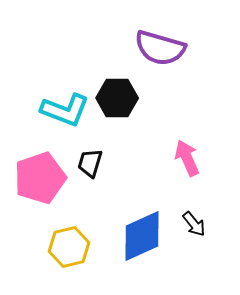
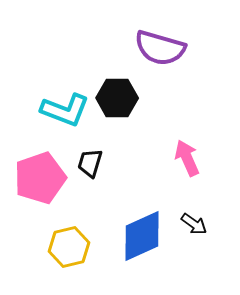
black arrow: rotated 16 degrees counterclockwise
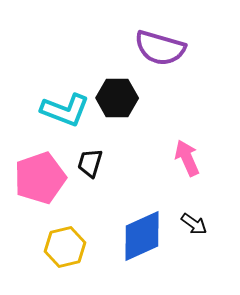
yellow hexagon: moved 4 px left
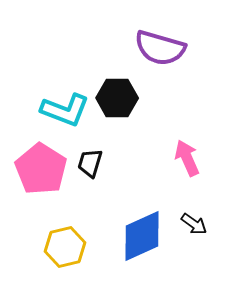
pink pentagon: moved 1 px right, 9 px up; rotated 21 degrees counterclockwise
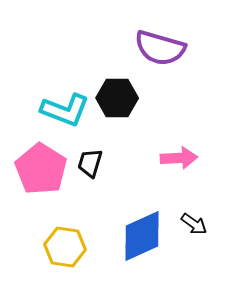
pink arrow: moved 8 px left; rotated 111 degrees clockwise
yellow hexagon: rotated 21 degrees clockwise
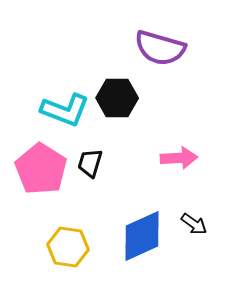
yellow hexagon: moved 3 px right
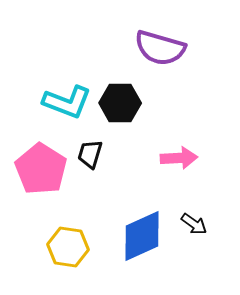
black hexagon: moved 3 px right, 5 px down
cyan L-shape: moved 2 px right, 8 px up
black trapezoid: moved 9 px up
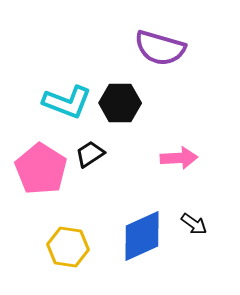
black trapezoid: rotated 40 degrees clockwise
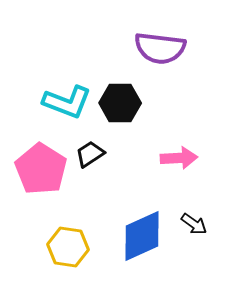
purple semicircle: rotated 9 degrees counterclockwise
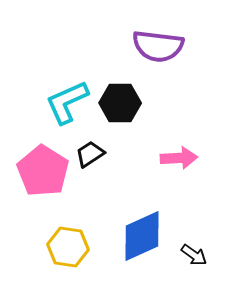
purple semicircle: moved 2 px left, 2 px up
cyan L-shape: rotated 135 degrees clockwise
pink pentagon: moved 2 px right, 2 px down
black arrow: moved 31 px down
